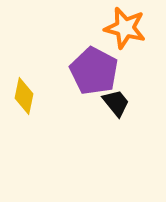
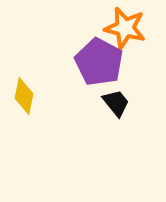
purple pentagon: moved 5 px right, 9 px up
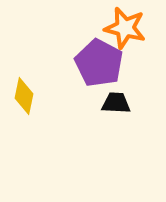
purple pentagon: moved 1 px down
black trapezoid: rotated 48 degrees counterclockwise
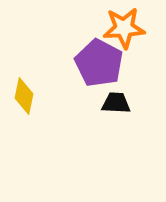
orange star: moved 1 px left; rotated 18 degrees counterclockwise
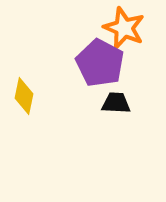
orange star: rotated 27 degrees clockwise
purple pentagon: moved 1 px right
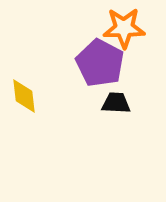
orange star: rotated 24 degrees counterclockwise
yellow diamond: rotated 18 degrees counterclockwise
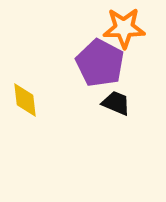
yellow diamond: moved 1 px right, 4 px down
black trapezoid: rotated 20 degrees clockwise
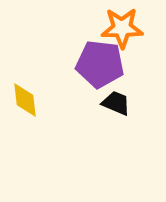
orange star: moved 2 px left
purple pentagon: moved 1 px down; rotated 21 degrees counterclockwise
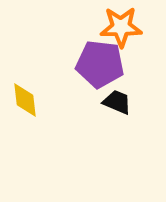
orange star: moved 1 px left, 1 px up
black trapezoid: moved 1 px right, 1 px up
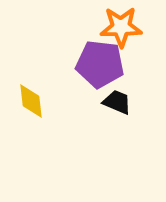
yellow diamond: moved 6 px right, 1 px down
